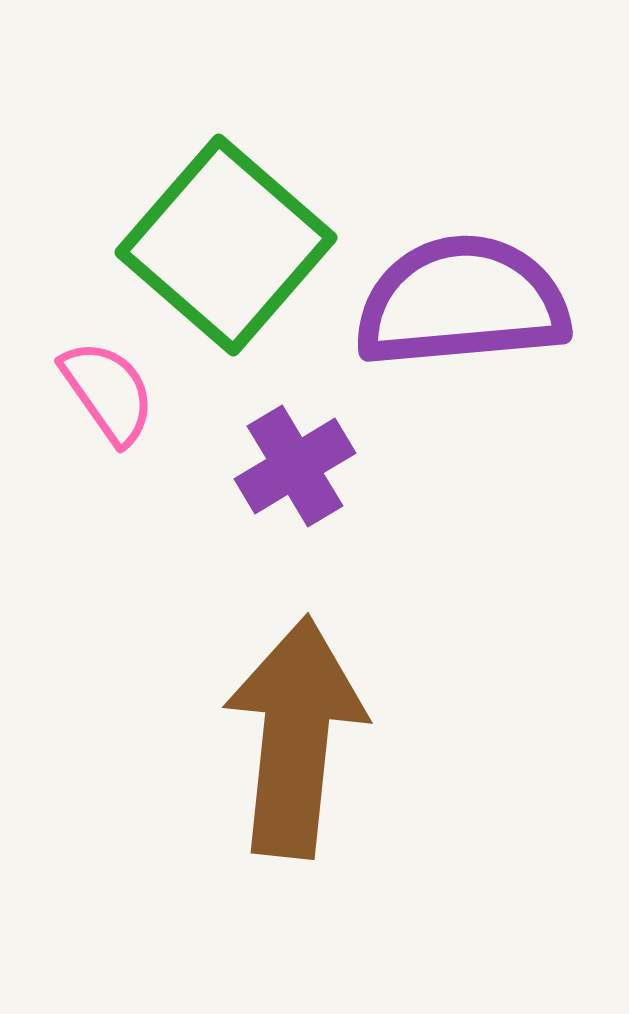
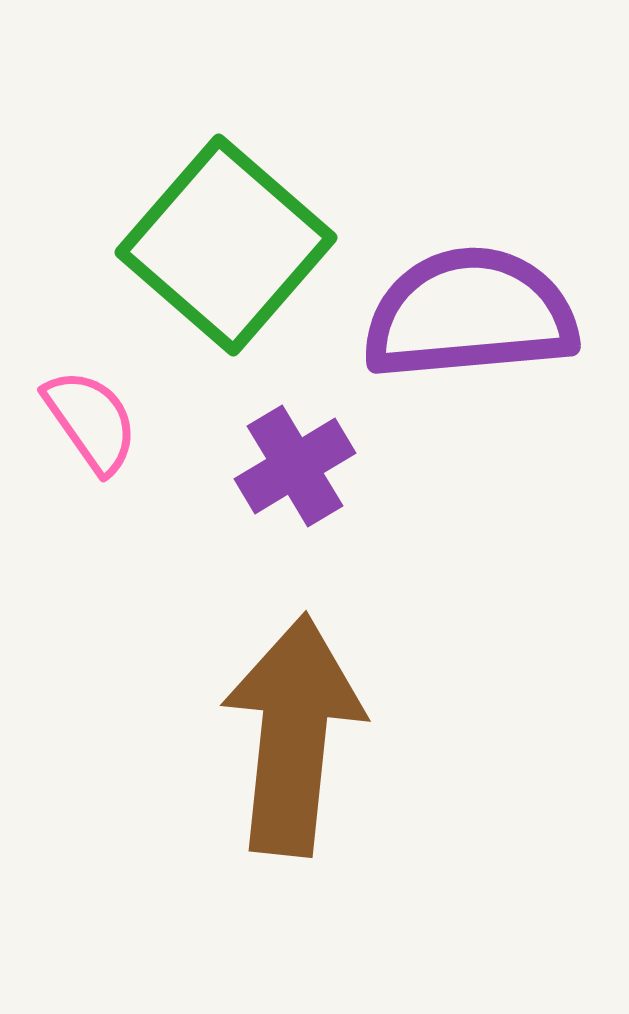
purple semicircle: moved 8 px right, 12 px down
pink semicircle: moved 17 px left, 29 px down
brown arrow: moved 2 px left, 2 px up
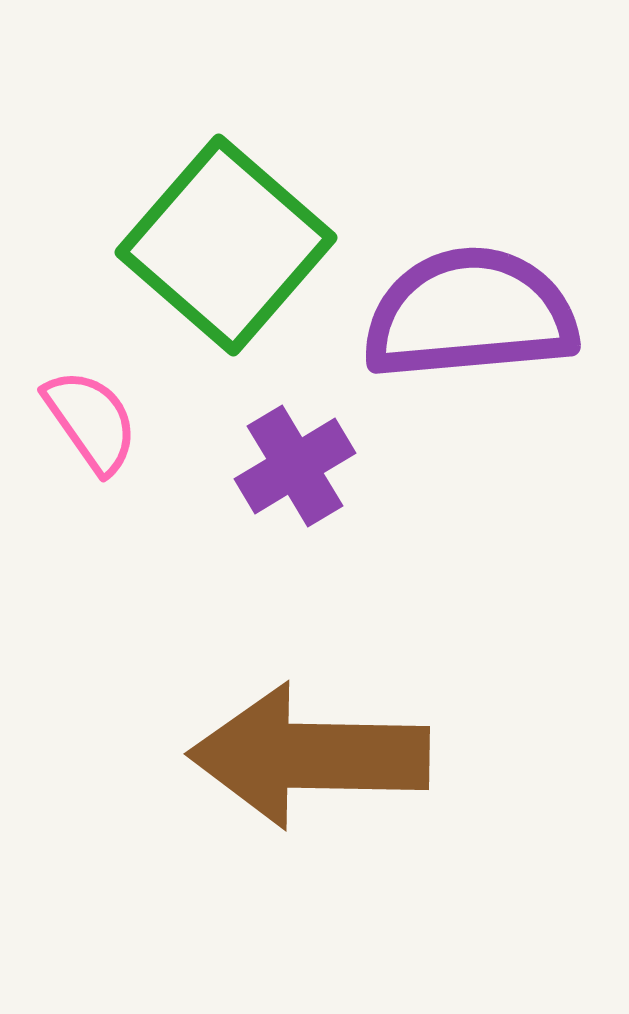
brown arrow: moved 16 px right, 21 px down; rotated 95 degrees counterclockwise
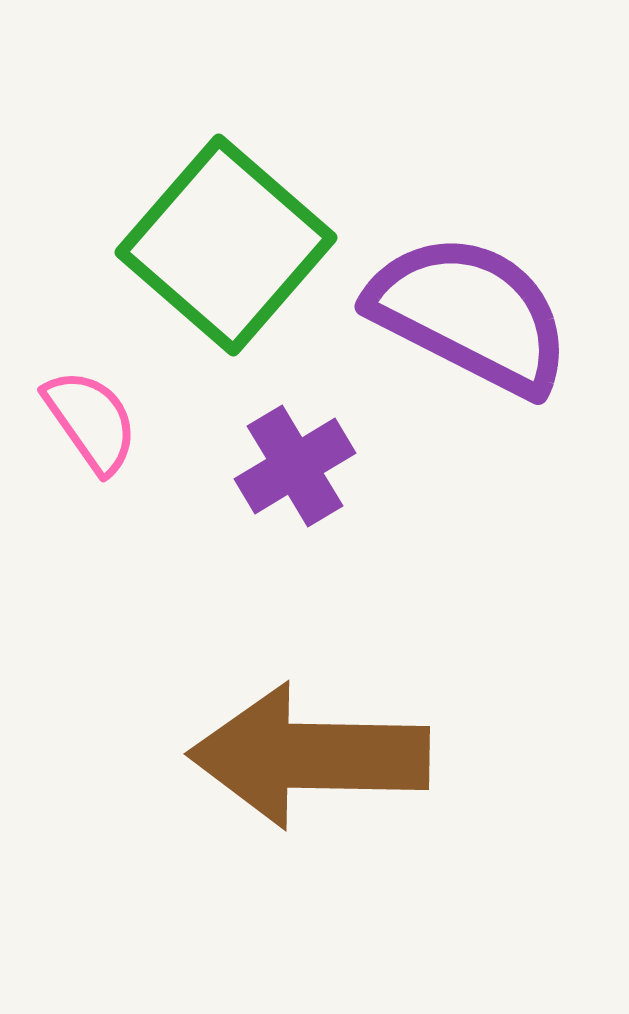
purple semicircle: rotated 32 degrees clockwise
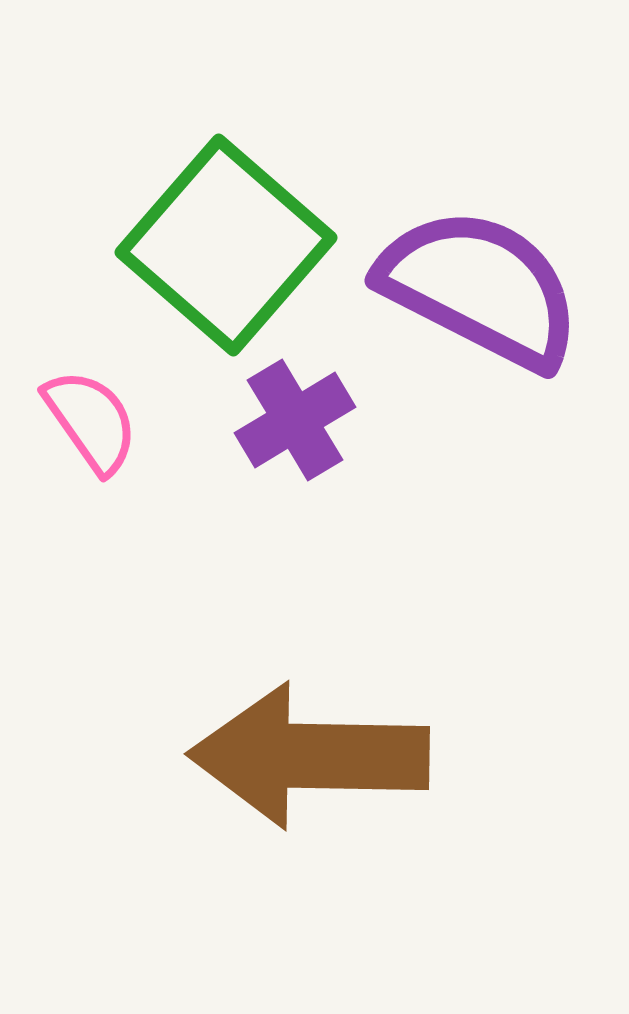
purple semicircle: moved 10 px right, 26 px up
purple cross: moved 46 px up
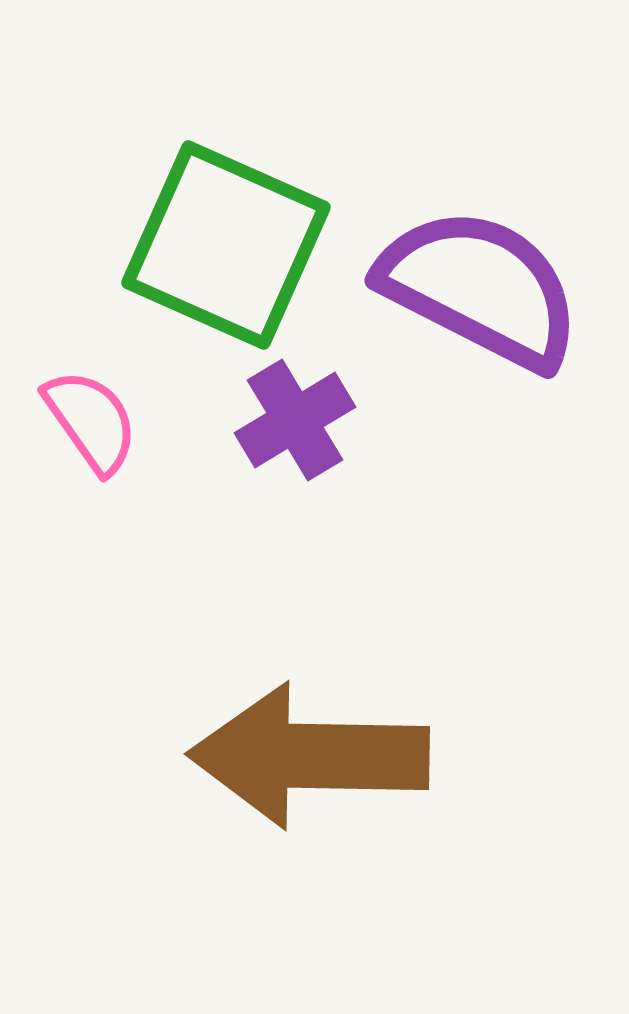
green square: rotated 17 degrees counterclockwise
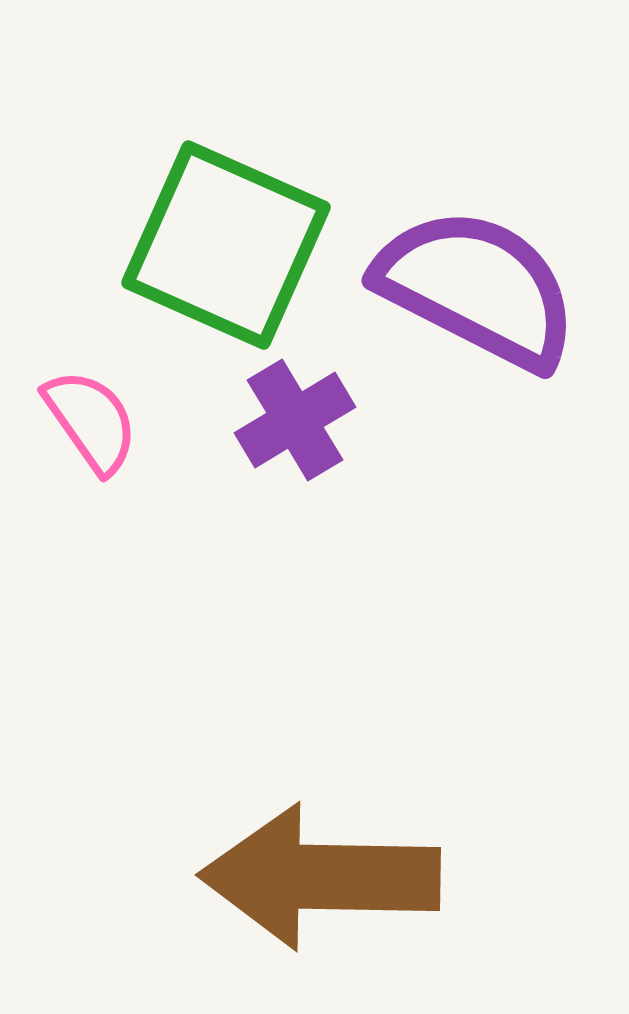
purple semicircle: moved 3 px left
brown arrow: moved 11 px right, 121 px down
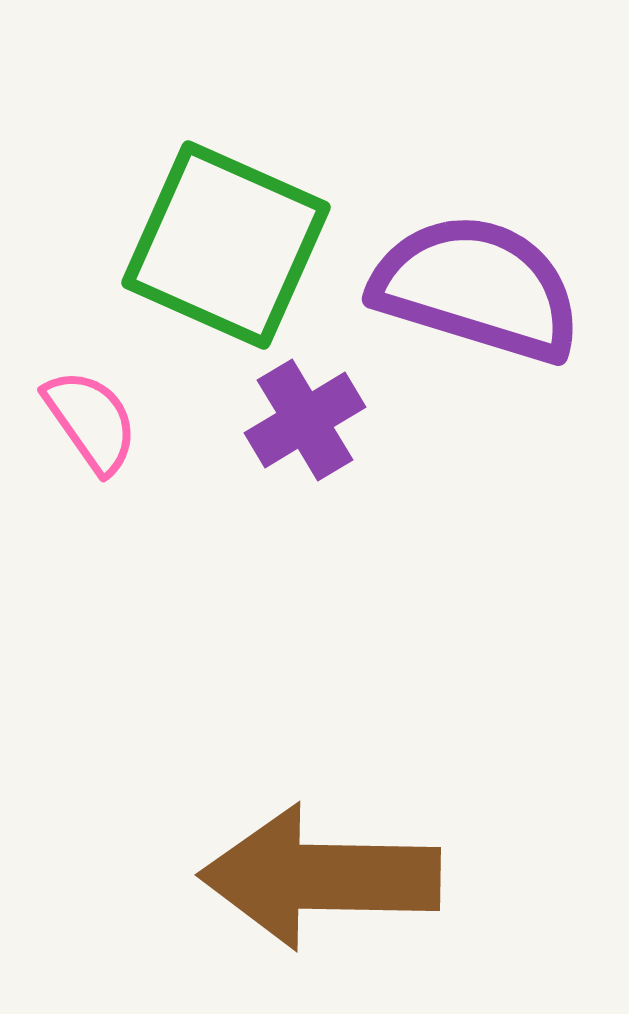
purple semicircle: rotated 10 degrees counterclockwise
purple cross: moved 10 px right
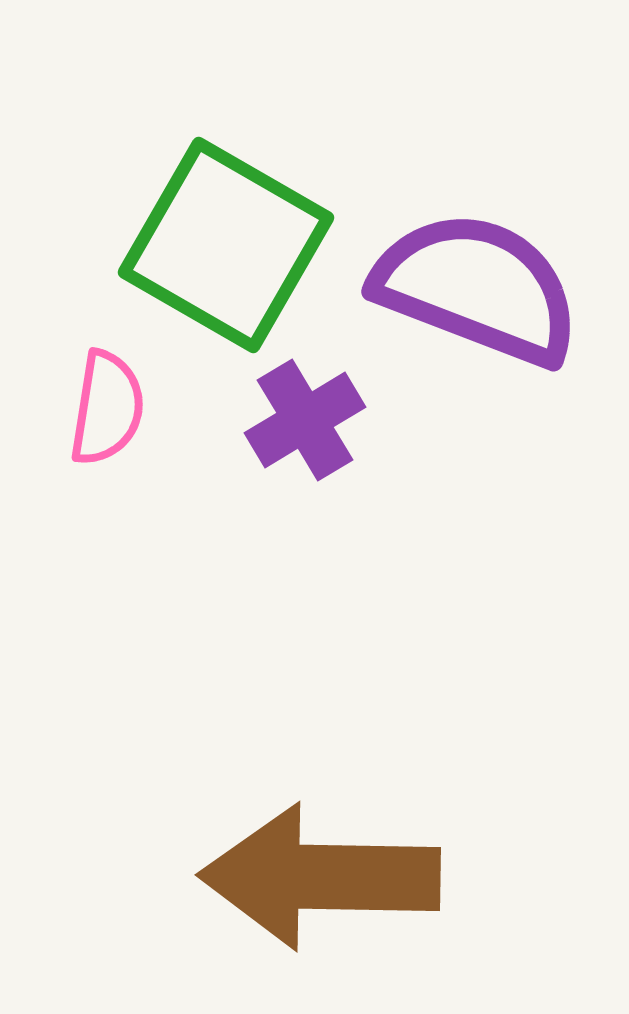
green square: rotated 6 degrees clockwise
purple semicircle: rotated 4 degrees clockwise
pink semicircle: moved 16 px right, 13 px up; rotated 44 degrees clockwise
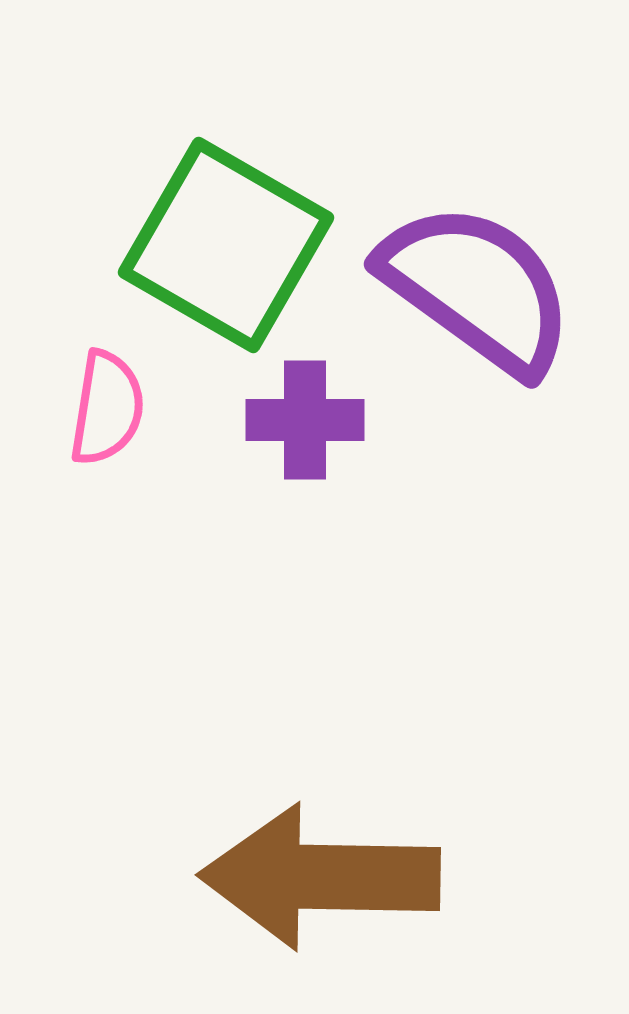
purple semicircle: rotated 15 degrees clockwise
purple cross: rotated 31 degrees clockwise
